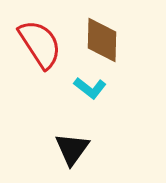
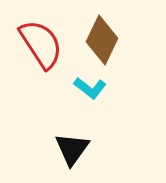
brown diamond: rotated 24 degrees clockwise
red semicircle: moved 1 px right
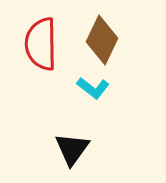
red semicircle: rotated 148 degrees counterclockwise
cyan L-shape: moved 3 px right
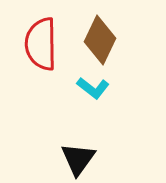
brown diamond: moved 2 px left
black triangle: moved 6 px right, 10 px down
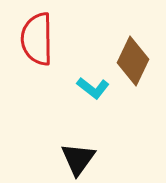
brown diamond: moved 33 px right, 21 px down
red semicircle: moved 4 px left, 5 px up
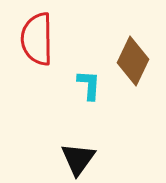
cyan L-shape: moved 4 px left, 3 px up; rotated 124 degrees counterclockwise
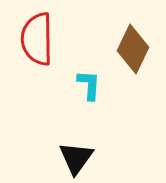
brown diamond: moved 12 px up
black triangle: moved 2 px left, 1 px up
